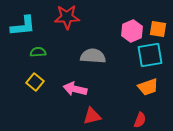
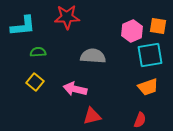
orange square: moved 3 px up
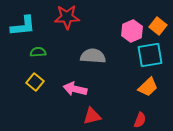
orange square: rotated 30 degrees clockwise
orange trapezoid: rotated 25 degrees counterclockwise
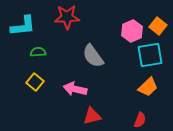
gray semicircle: rotated 130 degrees counterclockwise
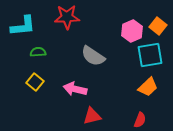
gray semicircle: rotated 20 degrees counterclockwise
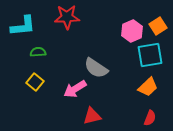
orange square: rotated 18 degrees clockwise
gray semicircle: moved 3 px right, 12 px down
pink arrow: rotated 45 degrees counterclockwise
red semicircle: moved 10 px right, 2 px up
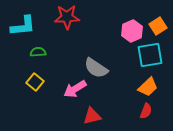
red semicircle: moved 4 px left, 7 px up
